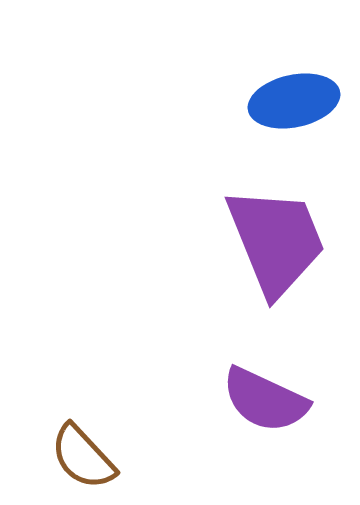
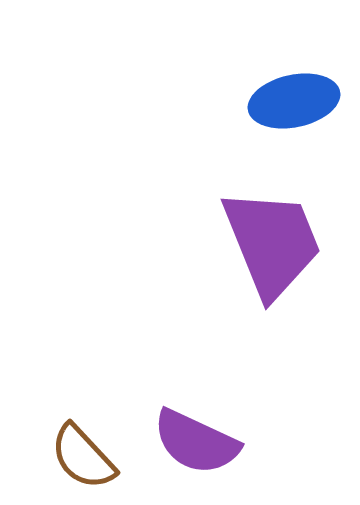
purple trapezoid: moved 4 px left, 2 px down
purple semicircle: moved 69 px left, 42 px down
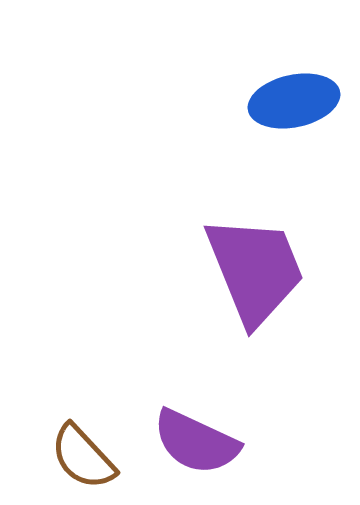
purple trapezoid: moved 17 px left, 27 px down
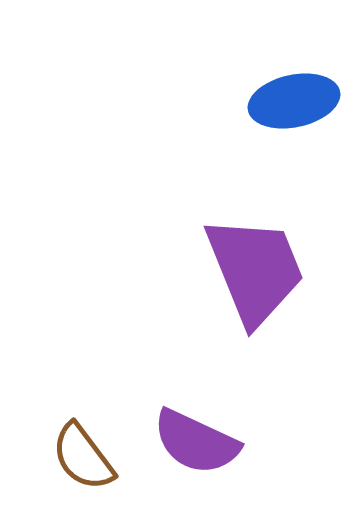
brown semicircle: rotated 6 degrees clockwise
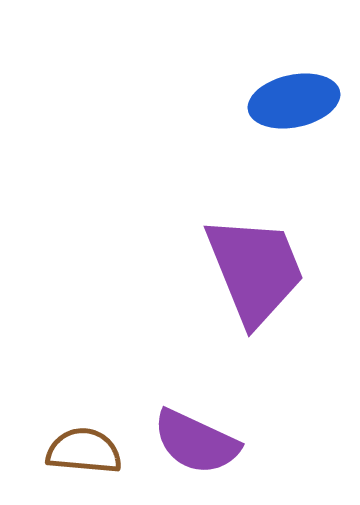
brown semicircle: moved 1 px right, 6 px up; rotated 132 degrees clockwise
